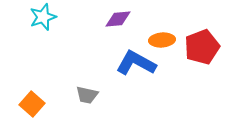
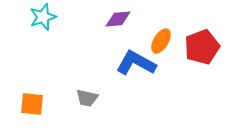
orange ellipse: moved 1 px left, 1 px down; rotated 55 degrees counterclockwise
gray trapezoid: moved 3 px down
orange square: rotated 35 degrees counterclockwise
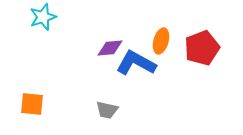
purple diamond: moved 8 px left, 29 px down
orange ellipse: rotated 15 degrees counterclockwise
red pentagon: moved 1 px down
gray trapezoid: moved 20 px right, 12 px down
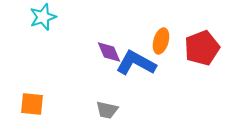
purple diamond: moved 1 px left, 4 px down; rotated 72 degrees clockwise
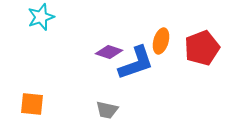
cyan star: moved 2 px left
purple diamond: rotated 48 degrees counterclockwise
blue L-shape: rotated 132 degrees clockwise
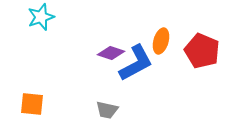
red pentagon: moved 3 px down; rotated 28 degrees counterclockwise
purple diamond: moved 2 px right, 1 px down
blue L-shape: rotated 9 degrees counterclockwise
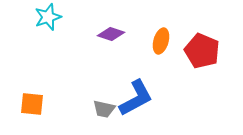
cyan star: moved 7 px right
purple diamond: moved 19 px up
blue L-shape: moved 35 px down
gray trapezoid: moved 3 px left, 1 px up
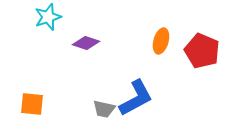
purple diamond: moved 25 px left, 9 px down
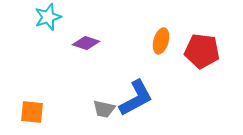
red pentagon: rotated 16 degrees counterclockwise
orange square: moved 8 px down
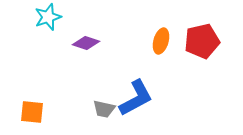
red pentagon: moved 10 px up; rotated 20 degrees counterclockwise
